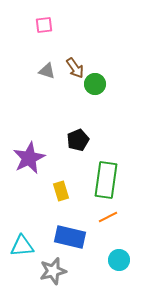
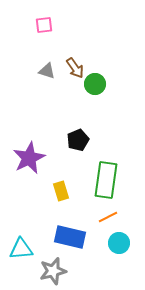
cyan triangle: moved 1 px left, 3 px down
cyan circle: moved 17 px up
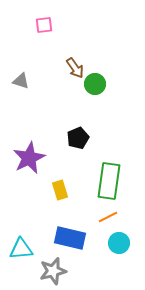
gray triangle: moved 26 px left, 10 px down
black pentagon: moved 2 px up
green rectangle: moved 3 px right, 1 px down
yellow rectangle: moved 1 px left, 1 px up
blue rectangle: moved 1 px down
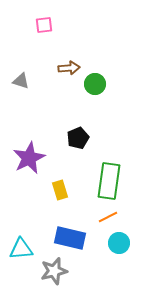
brown arrow: moved 6 px left; rotated 60 degrees counterclockwise
gray star: moved 1 px right
